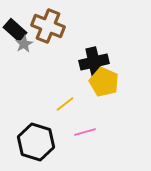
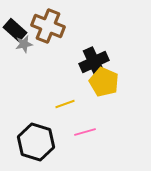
gray star: rotated 18 degrees clockwise
black cross: rotated 12 degrees counterclockwise
yellow line: rotated 18 degrees clockwise
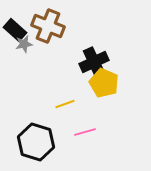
yellow pentagon: moved 1 px down
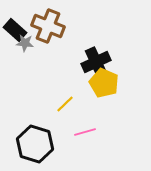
gray star: moved 1 px right, 1 px up; rotated 18 degrees clockwise
black cross: moved 2 px right
yellow line: rotated 24 degrees counterclockwise
black hexagon: moved 1 px left, 2 px down
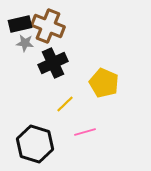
black rectangle: moved 5 px right, 6 px up; rotated 55 degrees counterclockwise
black cross: moved 43 px left, 1 px down
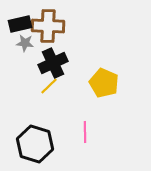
brown cross: rotated 20 degrees counterclockwise
yellow line: moved 16 px left, 18 px up
pink line: rotated 75 degrees counterclockwise
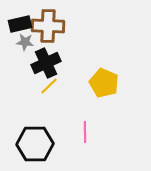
gray star: moved 1 px up
black cross: moved 7 px left
black hexagon: rotated 18 degrees counterclockwise
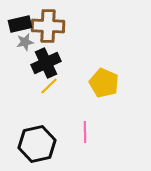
gray star: rotated 18 degrees counterclockwise
black hexagon: moved 2 px right; rotated 12 degrees counterclockwise
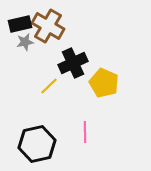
brown cross: rotated 28 degrees clockwise
black cross: moved 27 px right
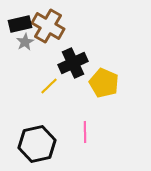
gray star: rotated 18 degrees counterclockwise
